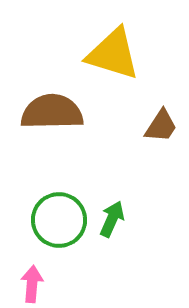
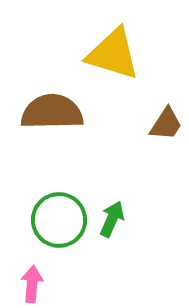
brown trapezoid: moved 5 px right, 2 px up
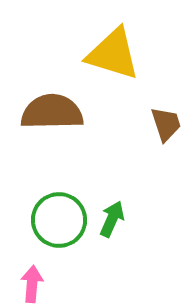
brown trapezoid: rotated 51 degrees counterclockwise
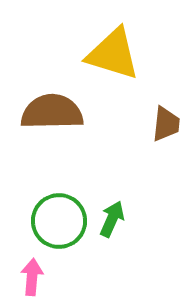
brown trapezoid: rotated 24 degrees clockwise
green circle: moved 1 px down
pink arrow: moved 7 px up
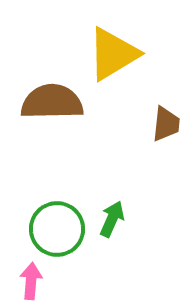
yellow triangle: rotated 48 degrees counterclockwise
brown semicircle: moved 10 px up
green circle: moved 2 px left, 8 px down
pink arrow: moved 1 px left, 4 px down
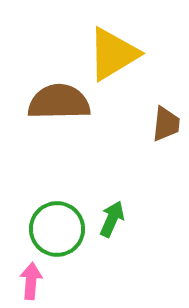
brown semicircle: moved 7 px right
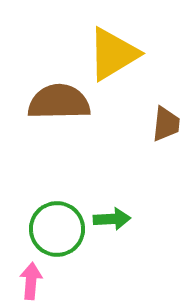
green arrow: rotated 63 degrees clockwise
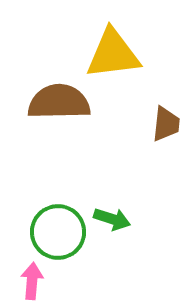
yellow triangle: rotated 24 degrees clockwise
green arrow: rotated 21 degrees clockwise
green circle: moved 1 px right, 3 px down
pink arrow: moved 1 px right
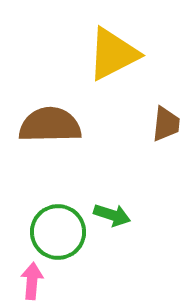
yellow triangle: rotated 20 degrees counterclockwise
brown semicircle: moved 9 px left, 23 px down
green arrow: moved 4 px up
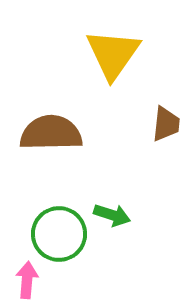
yellow triangle: rotated 28 degrees counterclockwise
brown semicircle: moved 1 px right, 8 px down
green circle: moved 1 px right, 2 px down
pink arrow: moved 5 px left, 1 px up
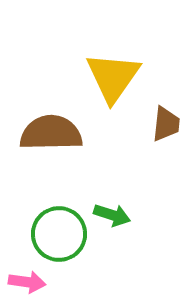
yellow triangle: moved 23 px down
pink arrow: moved 2 px down; rotated 93 degrees clockwise
